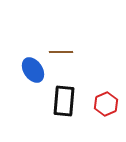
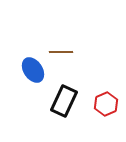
black rectangle: rotated 20 degrees clockwise
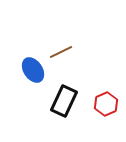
brown line: rotated 25 degrees counterclockwise
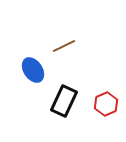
brown line: moved 3 px right, 6 px up
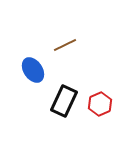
brown line: moved 1 px right, 1 px up
red hexagon: moved 6 px left
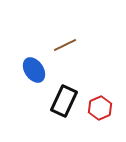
blue ellipse: moved 1 px right
red hexagon: moved 4 px down
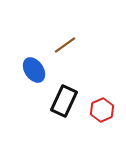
brown line: rotated 10 degrees counterclockwise
red hexagon: moved 2 px right, 2 px down
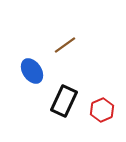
blue ellipse: moved 2 px left, 1 px down
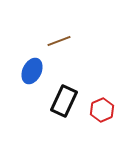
brown line: moved 6 px left, 4 px up; rotated 15 degrees clockwise
blue ellipse: rotated 60 degrees clockwise
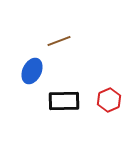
black rectangle: rotated 64 degrees clockwise
red hexagon: moved 7 px right, 10 px up
